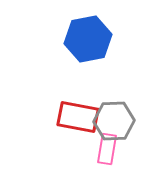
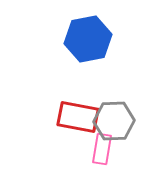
pink rectangle: moved 5 px left
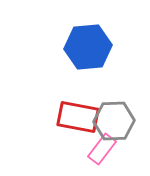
blue hexagon: moved 8 px down; rotated 6 degrees clockwise
pink rectangle: rotated 28 degrees clockwise
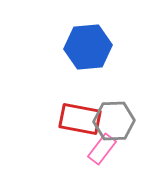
red rectangle: moved 2 px right, 2 px down
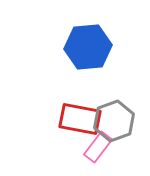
gray hexagon: rotated 18 degrees counterclockwise
pink rectangle: moved 4 px left, 2 px up
